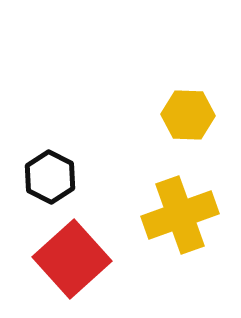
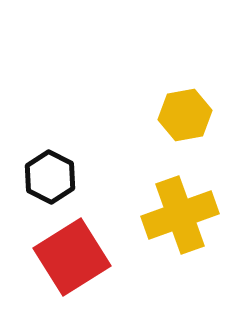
yellow hexagon: moved 3 px left; rotated 12 degrees counterclockwise
red square: moved 2 px up; rotated 10 degrees clockwise
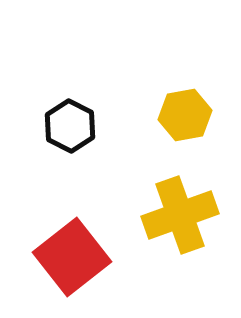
black hexagon: moved 20 px right, 51 px up
red square: rotated 6 degrees counterclockwise
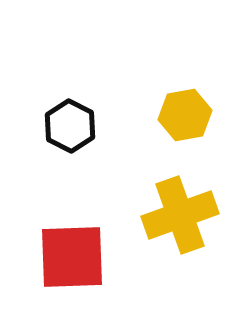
red square: rotated 36 degrees clockwise
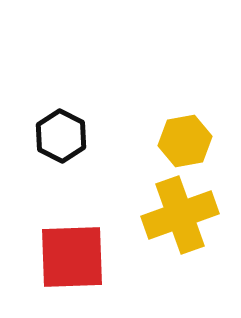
yellow hexagon: moved 26 px down
black hexagon: moved 9 px left, 10 px down
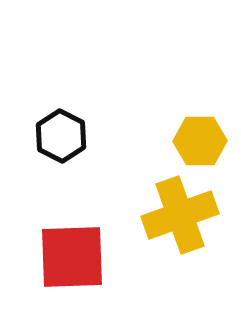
yellow hexagon: moved 15 px right; rotated 9 degrees clockwise
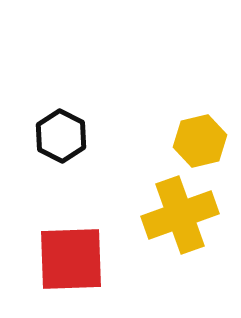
yellow hexagon: rotated 12 degrees counterclockwise
red square: moved 1 px left, 2 px down
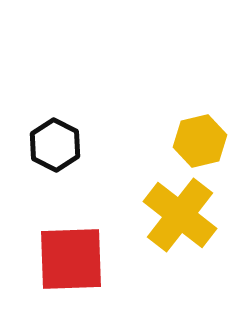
black hexagon: moved 6 px left, 9 px down
yellow cross: rotated 32 degrees counterclockwise
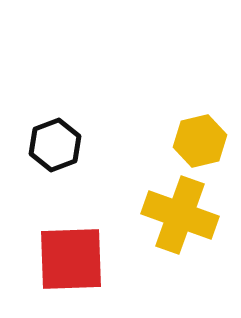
black hexagon: rotated 12 degrees clockwise
yellow cross: rotated 18 degrees counterclockwise
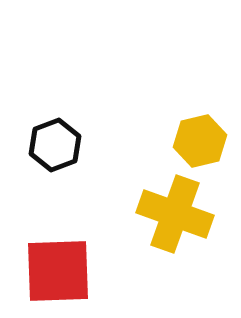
yellow cross: moved 5 px left, 1 px up
red square: moved 13 px left, 12 px down
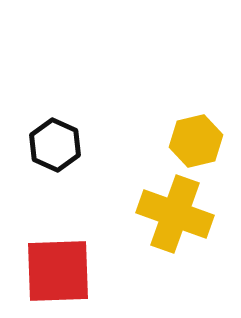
yellow hexagon: moved 4 px left
black hexagon: rotated 15 degrees counterclockwise
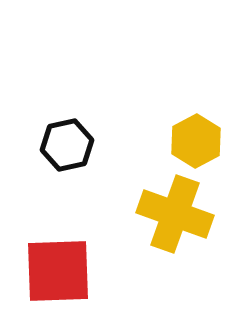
yellow hexagon: rotated 15 degrees counterclockwise
black hexagon: moved 12 px right; rotated 24 degrees clockwise
